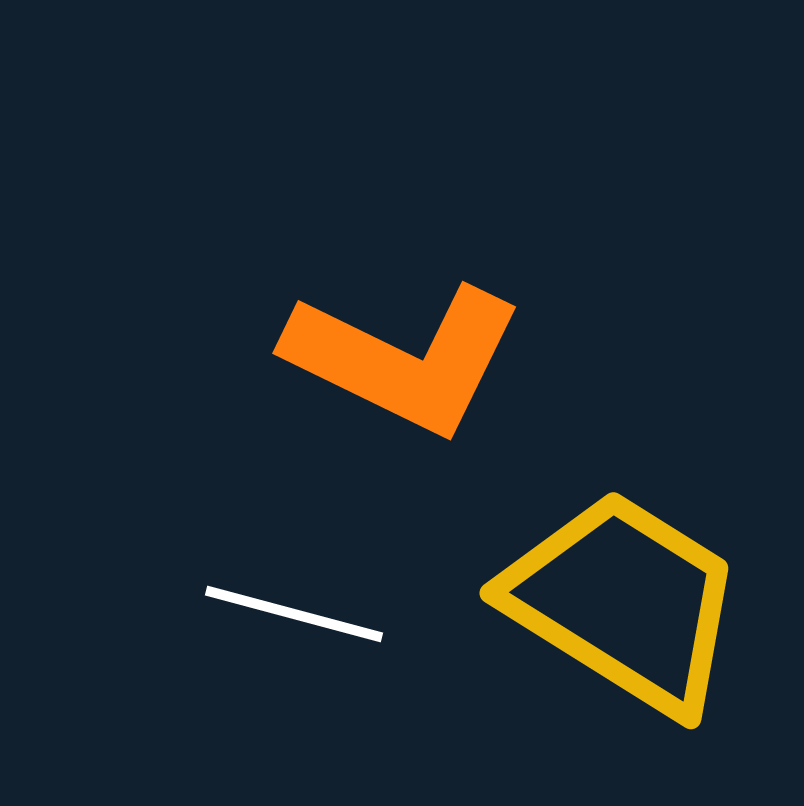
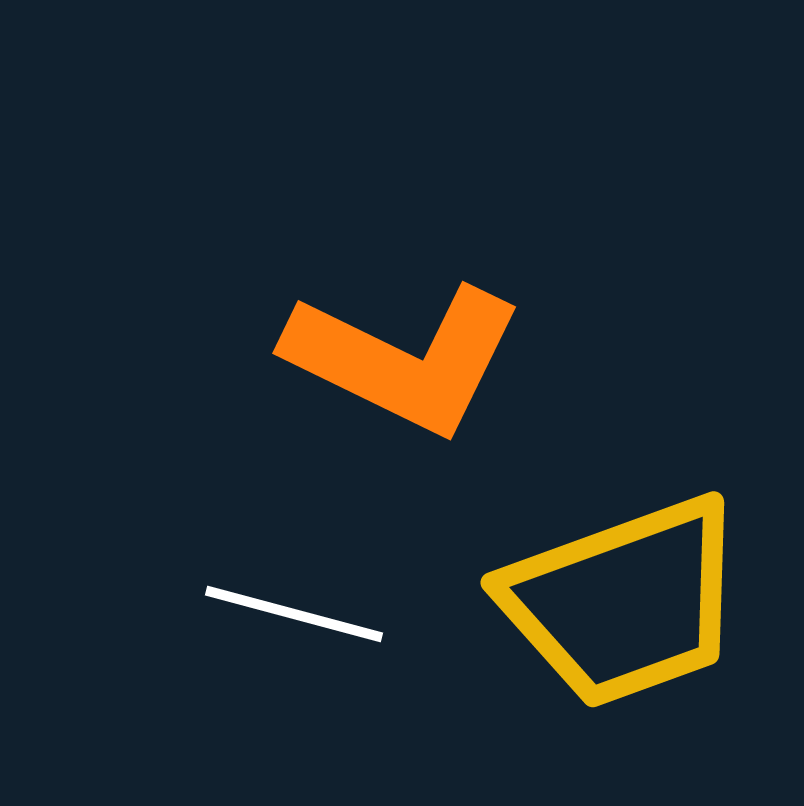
yellow trapezoid: rotated 128 degrees clockwise
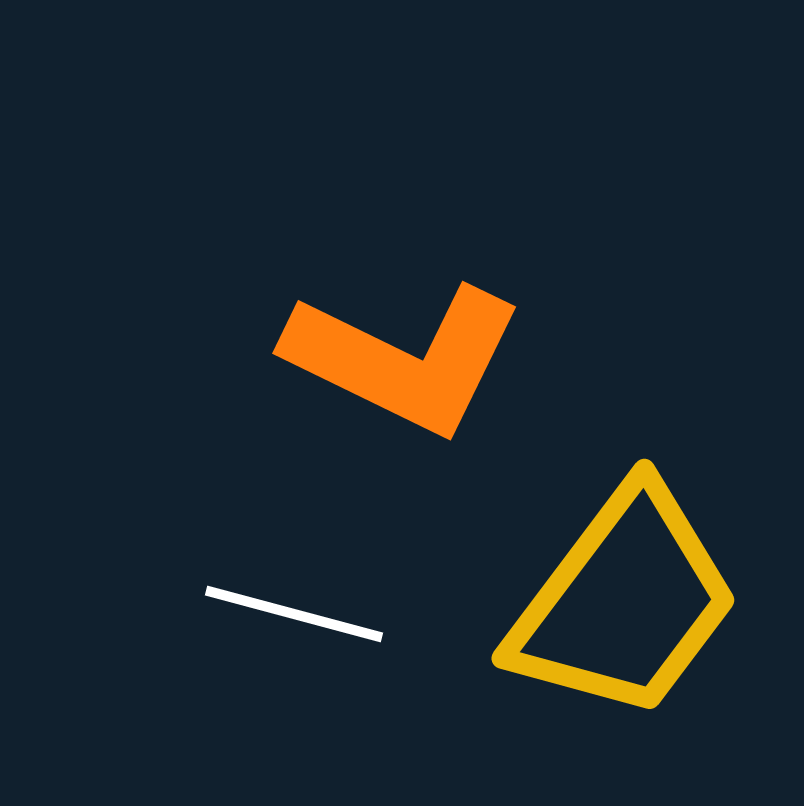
yellow trapezoid: rotated 33 degrees counterclockwise
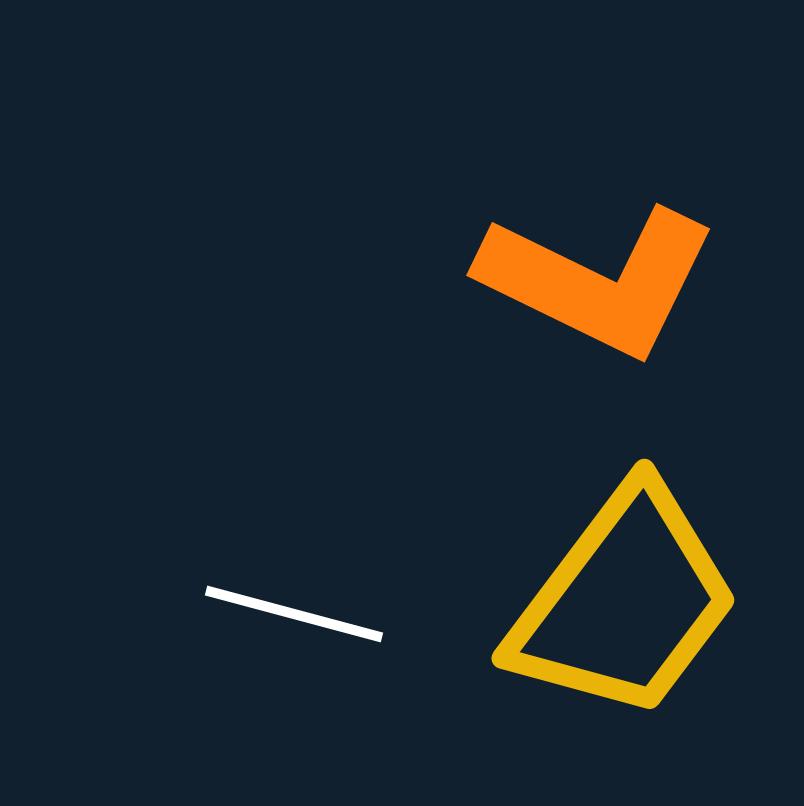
orange L-shape: moved 194 px right, 78 px up
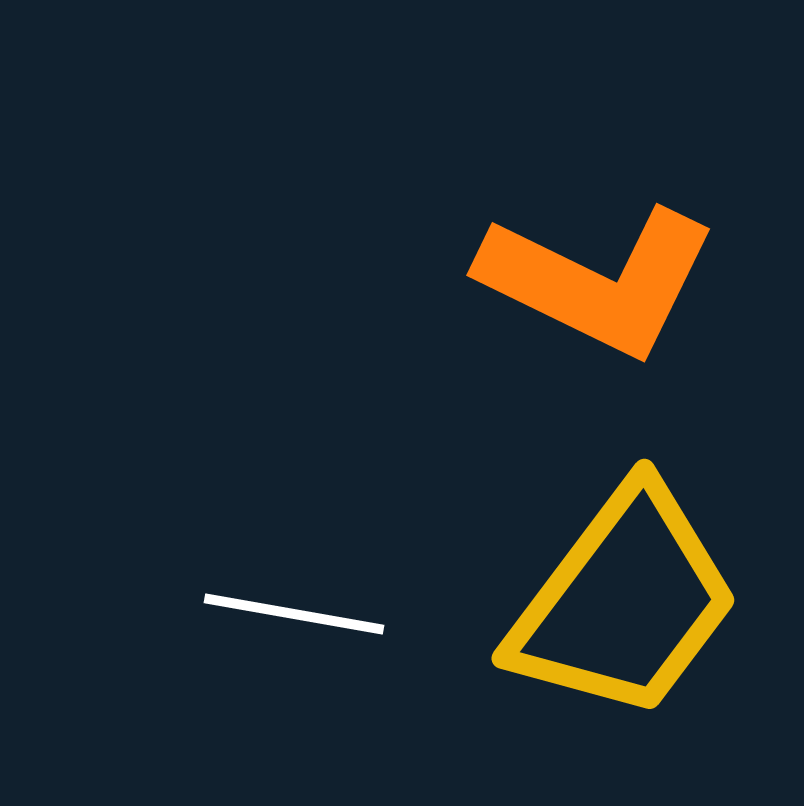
white line: rotated 5 degrees counterclockwise
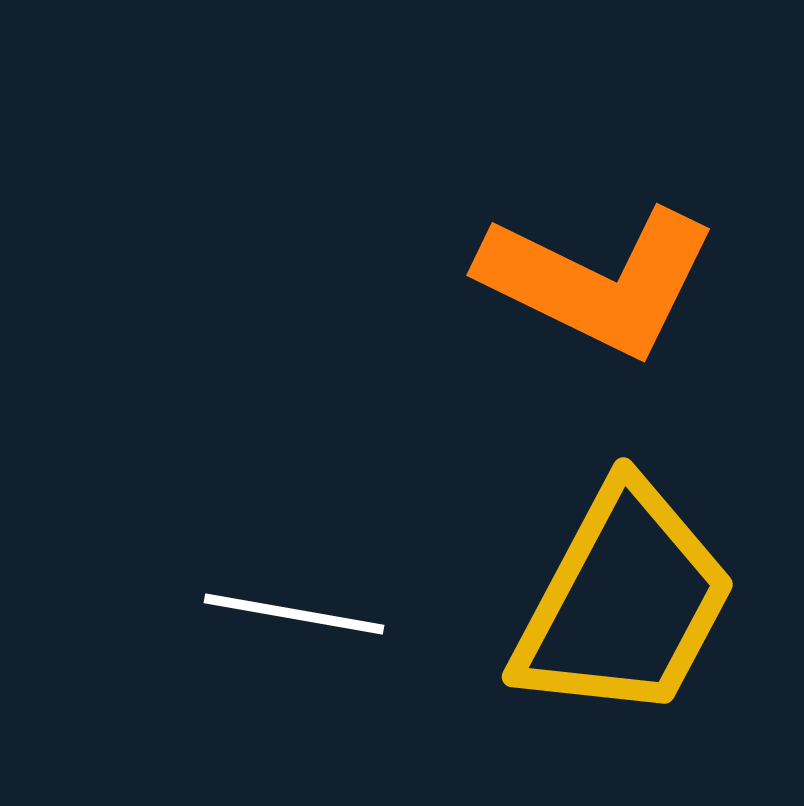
yellow trapezoid: rotated 9 degrees counterclockwise
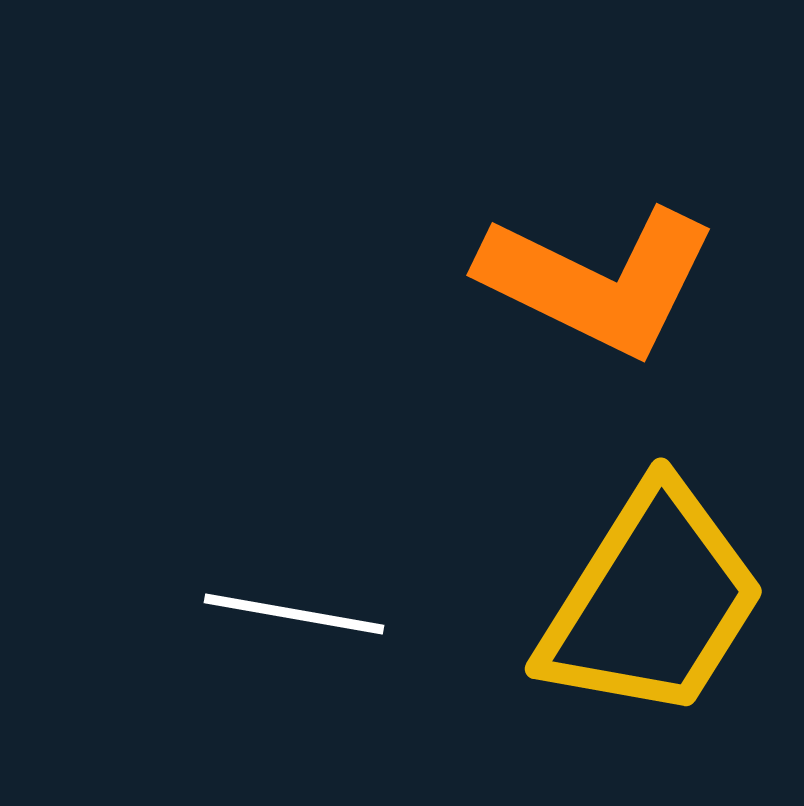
yellow trapezoid: moved 28 px right; rotated 4 degrees clockwise
